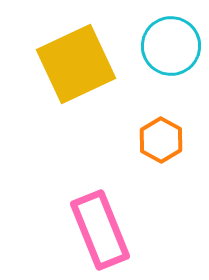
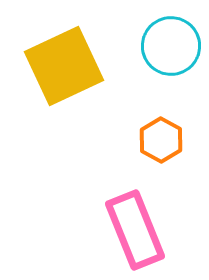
yellow square: moved 12 px left, 2 px down
pink rectangle: moved 35 px right
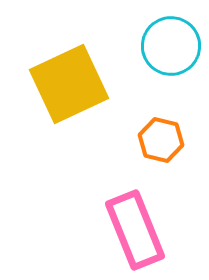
yellow square: moved 5 px right, 18 px down
orange hexagon: rotated 15 degrees counterclockwise
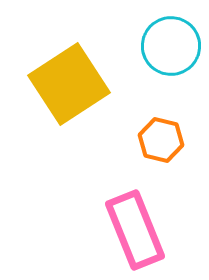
yellow square: rotated 8 degrees counterclockwise
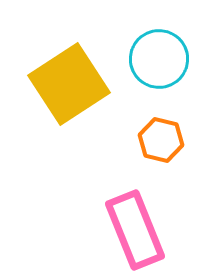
cyan circle: moved 12 px left, 13 px down
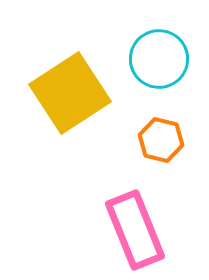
yellow square: moved 1 px right, 9 px down
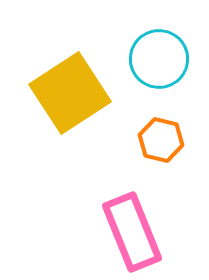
pink rectangle: moved 3 px left, 2 px down
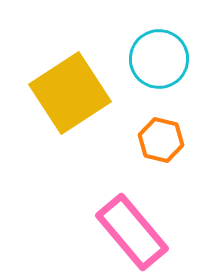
pink rectangle: rotated 18 degrees counterclockwise
